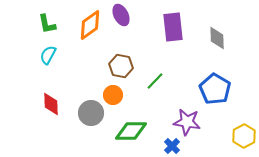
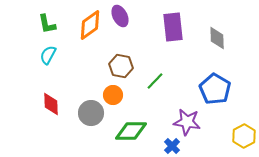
purple ellipse: moved 1 px left, 1 px down
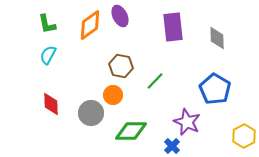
purple star: rotated 16 degrees clockwise
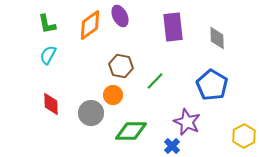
blue pentagon: moved 3 px left, 4 px up
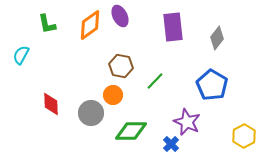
gray diamond: rotated 40 degrees clockwise
cyan semicircle: moved 27 px left
blue cross: moved 1 px left, 2 px up
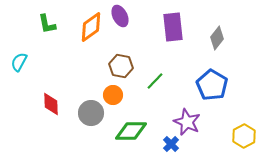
orange diamond: moved 1 px right, 2 px down
cyan semicircle: moved 2 px left, 7 px down
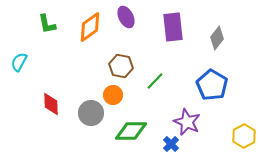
purple ellipse: moved 6 px right, 1 px down
orange diamond: moved 1 px left
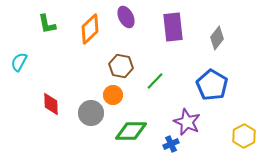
orange diamond: moved 2 px down; rotated 8 degrees counterclockwise
blue cross: rotated 21 degrees clockwise
